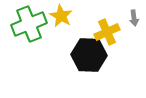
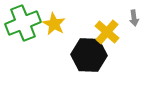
yellow star: moved 7 px left, 8 px down
green cross: moved 6 px left, 1 px up
yellow cross: rotated 25 degrees counterclockwise
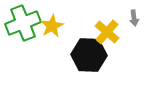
yellow star: moved 2 px left, 2 px down; rotated 15 degrees clockwise
